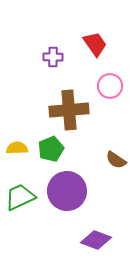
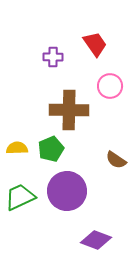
brown cross: rotated 6 degrees clockwise
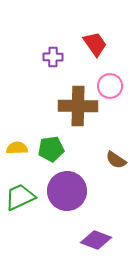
brown cross: moved 9 px right, 4 px up
green pentagon: rotated 15 degrees clockwise
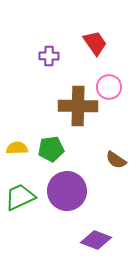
red trapezoid: moved 1 px up
purple cross: moved 4 px left, 1 px up
pink circle: moved 1 px left, 1 px down
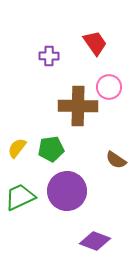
yellow semicircle: rotated 50 degrees counterclockwise
purple diamond: moved 1 px left, 1 px down
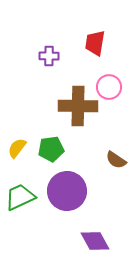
red trapezoid: rotated 136 degrees counterclockwise
purple diamond: rotated 40 degrees clockwise
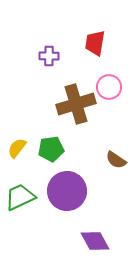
brown cross: moved 2 px left, 2 px up; rotated 18 degrees counterclockwise
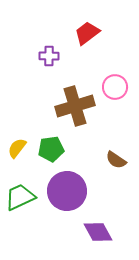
red trapezoid: moved 8 px left, 10 px up; rotated 44 degrees clockwise
pink circle: moved 6 px right
brown cross: moved 1 px left, 2 px down
purple diamond: moved 3 px right, 9 px up
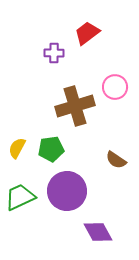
purple cross: moved 5 px right, 3 px up
yellow semicircle: rotated 10 degrees counterclockwise
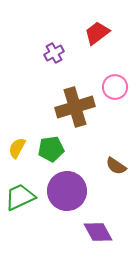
red trapezoid: moved 10 px right
purple cross: rotated 30 degrees counterclockwise
brown cross: moved 1 px down
brown semicircle: moved 6 px down
